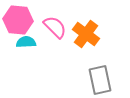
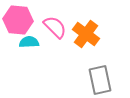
cyan semicircle: moved 3 px right
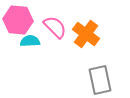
cyan semicircle: moved 1 px right, 1 px up
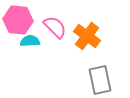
orange cross: moved 1 px right, 2 px down
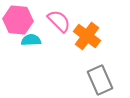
pink semicircle: moved 4 px right, 6 px up
cyan semicircle: moved 1 px right, 1 px up
gray rectangle: rotated 12 degrees counterclockwise
